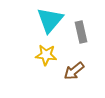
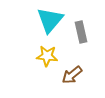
yellow star: moved 1 px right, 1 px down
brown arrow: moved 2 px left, 4 px down
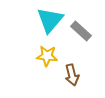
gray rectangle: moved 1 px up; rotated 35 degrees counterclockwise
brown arrow: rotated 65 degrees counterclockwise
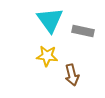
cyan triangle: rotated 16 degrees counterclockwise
gray rectangle: moved 2 px right; rotated 30 degrees counterclockwise
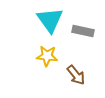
brown arrow: moved 4 px right; rotated 25 degrees counterclockwise
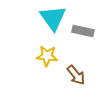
cyan triangle: moved 3 px right, 2 px up
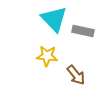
cyan triangle: moved 1 px right, 1 px down; rotated 8 degrees counterclockwise
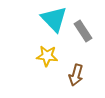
gray rectangle: rotated 45 degrees clockwise
brown arrow: rotated 55 degrees clockwise
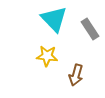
gray rectangle: moved 7 px right, 2 px up
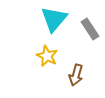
cyan triangle: rotated 24 degrees clockwise
yellow star: rotated 20 degrees clockwise
